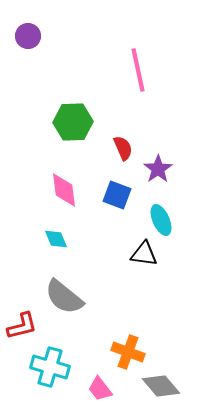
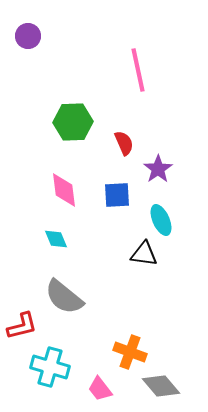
red semicircle: moved 1 px right, 5 px up
blue square: rotated 24 degrees counterclockwise
orange cross: moved 2 px right
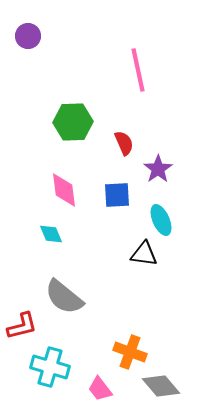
cyan diamond: moved 5 px left, 5 px up
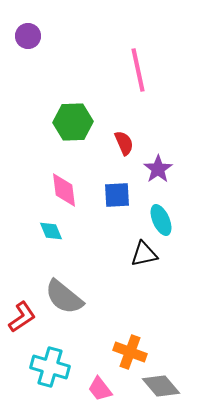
cyan diamond: moved 3 px up
black triangle: rotated 20 degrees counterclockwise
red L-shape: moved 9 px up; rotated 20 degrees counterclockwise
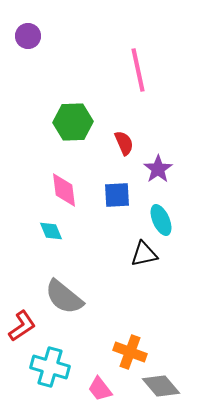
red L-shape: moved 9 px down
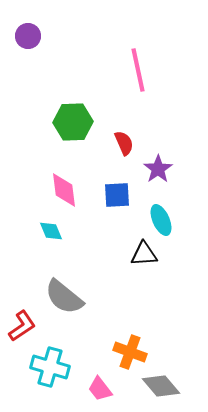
black triangle: rotated 8 degrees clockwise
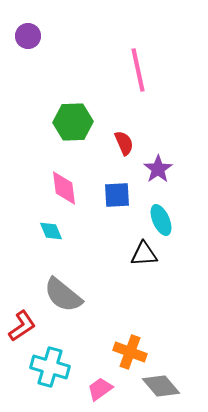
pink diamond: moved 2 px up
gray semicircle: moved 1 px left, 2 px up
pink trapezoid: rotated 92 degrees clockwise
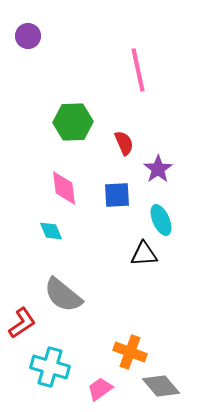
red L-shape: moved 3 px up
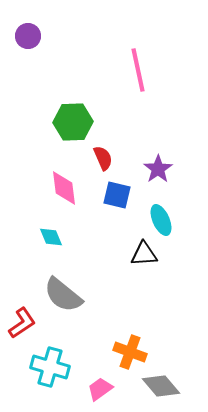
red semicircle: moved 21 px left, 15 px down
blue square: rotated 16 degrees clockwise
cyan diamond: moved 6 px down
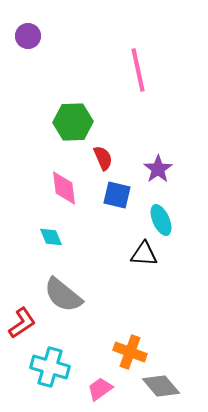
black triangle: rotated 8 degrees clockwise
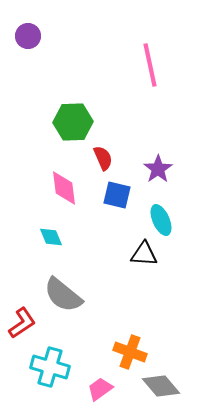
pink line: moved 12 px right, 5 px up
